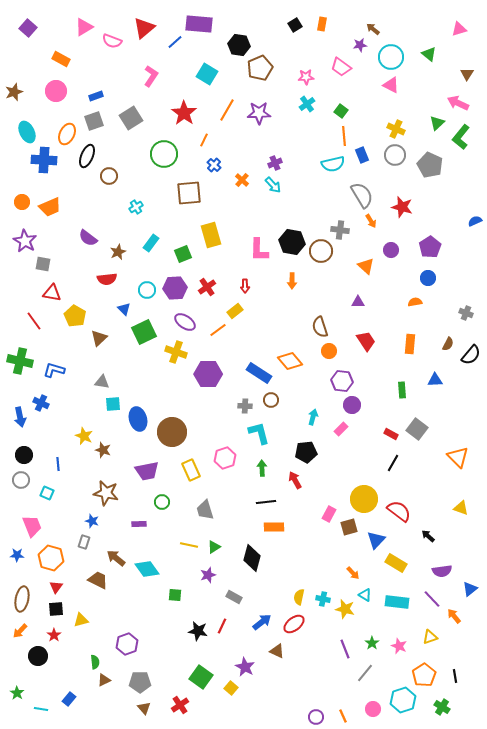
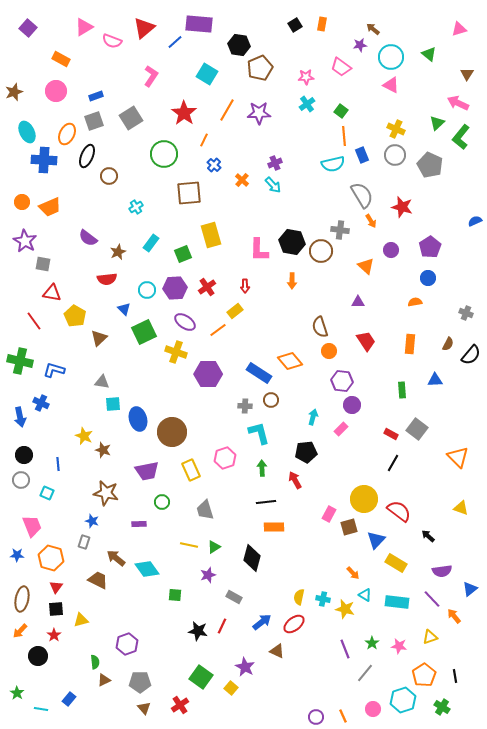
pink star at (399, 646): rotated 14 degrees counterclockwise
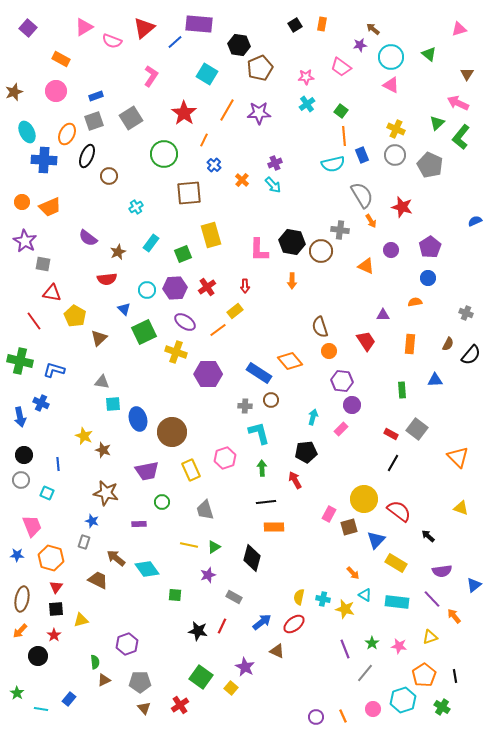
orange triangle at (366, 266): rotated 18 degrees counterclockwise
purple triangle at (358, 302): moved 25 px right, 13 px down
blue triangle at (470, 589): moved 4 px right, 4 px up
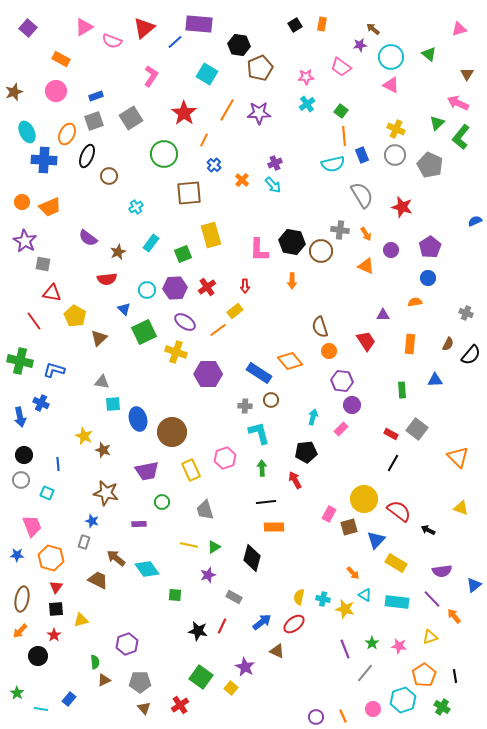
orange arrow at (371, 221): moved 5 px left, 13 px down
black arrow at (428, 536): moved 6 px up; rotated 16 degrees counterclockwise
